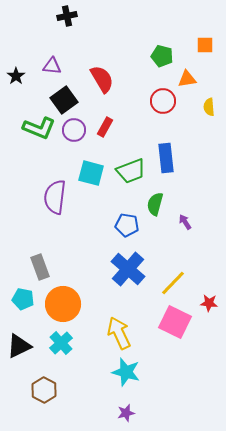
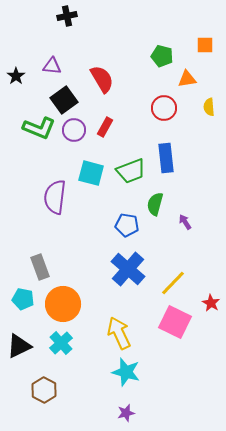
red circle: moved 1 px right, 7 px down
red star: moved 2 px right; rotated 24 degrees clockwise
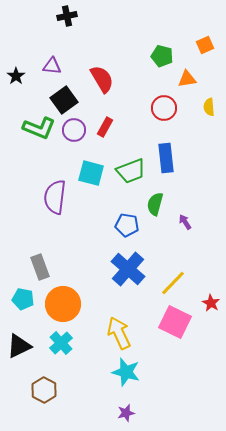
orange square: rotated 24 degrees counterclockwise
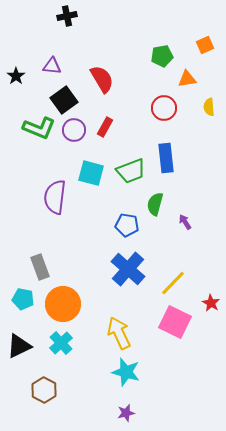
green pentagon: rotated 25 degrees counterclockwise
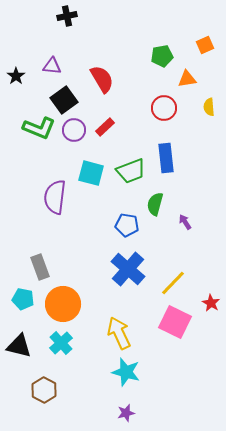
red rectangle: rotated 18 degrees clockwise
black triangle: rotated 40 degrees clockwise
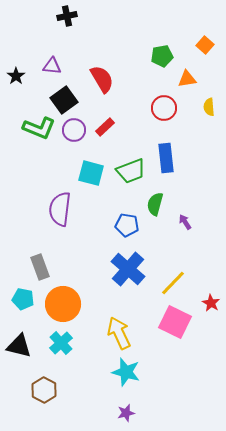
orange square: rotated 24 degrees counterclockwise
purple semicircle: moved 5 px right, 12 px down
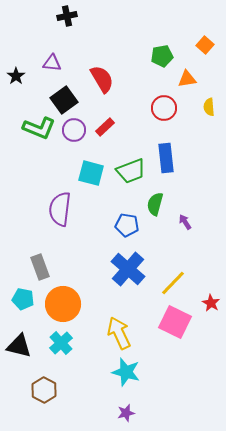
purple triangle: moved 3 px up
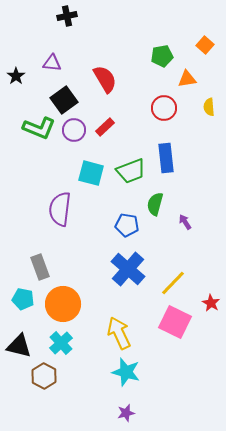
red semicircle: moved 3 px right
brown hexagon: moved 14 px up
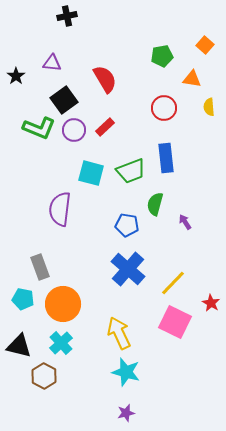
orange triangle: moved 5 px right; rotated 18 degrees clockwise
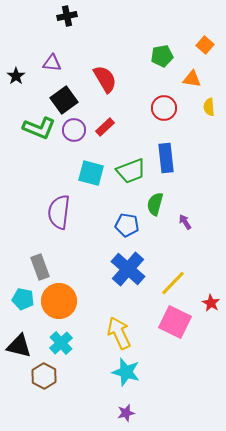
purple semicircle: moved 1 px left, 3 px down
orange circle: moved 4 px left, 3 px up
